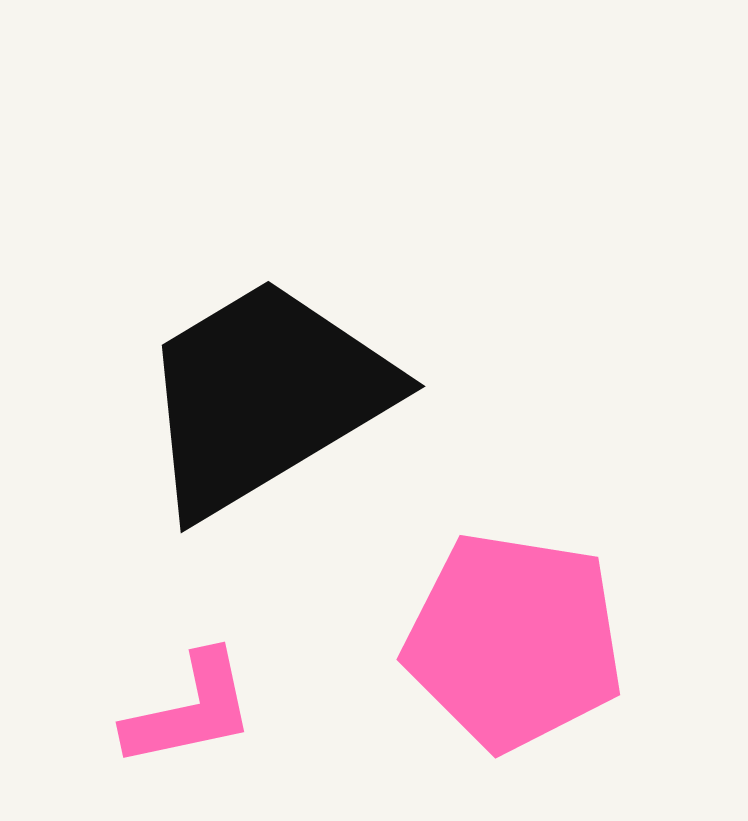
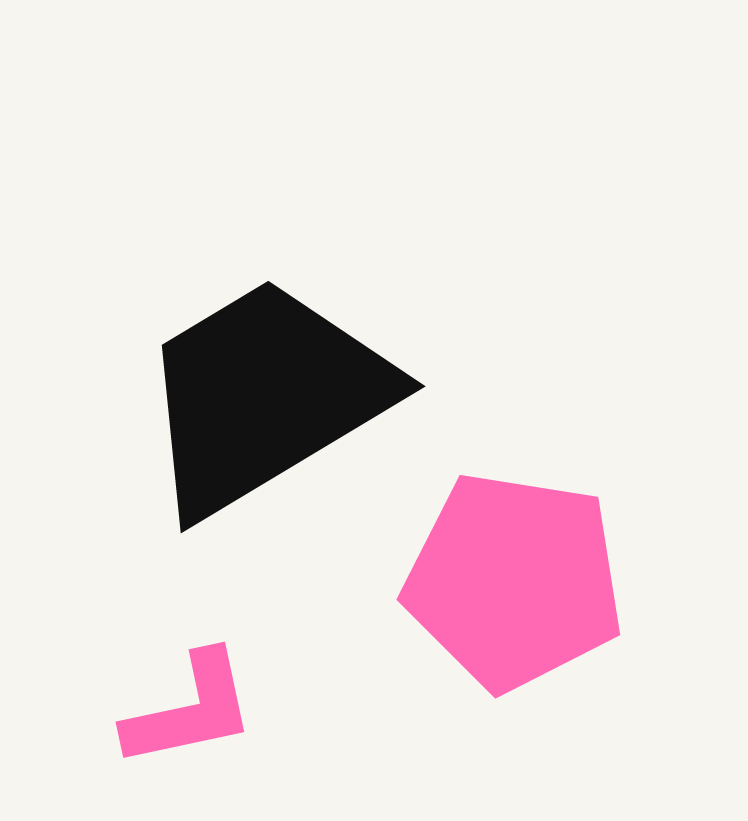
pink pentagon: moved 60 px up
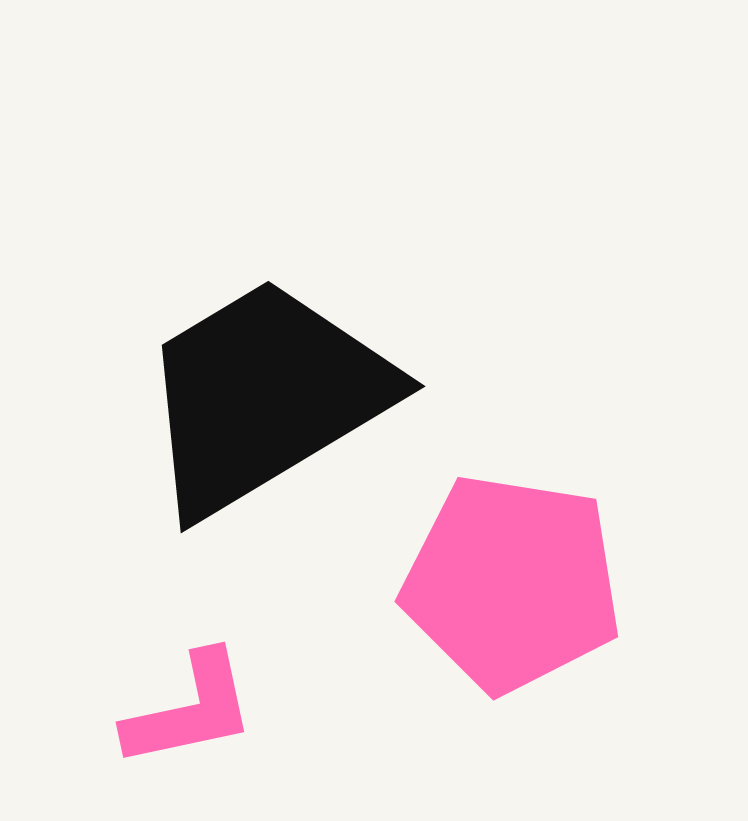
pink pentagon: moved 2 px left, 2 px down
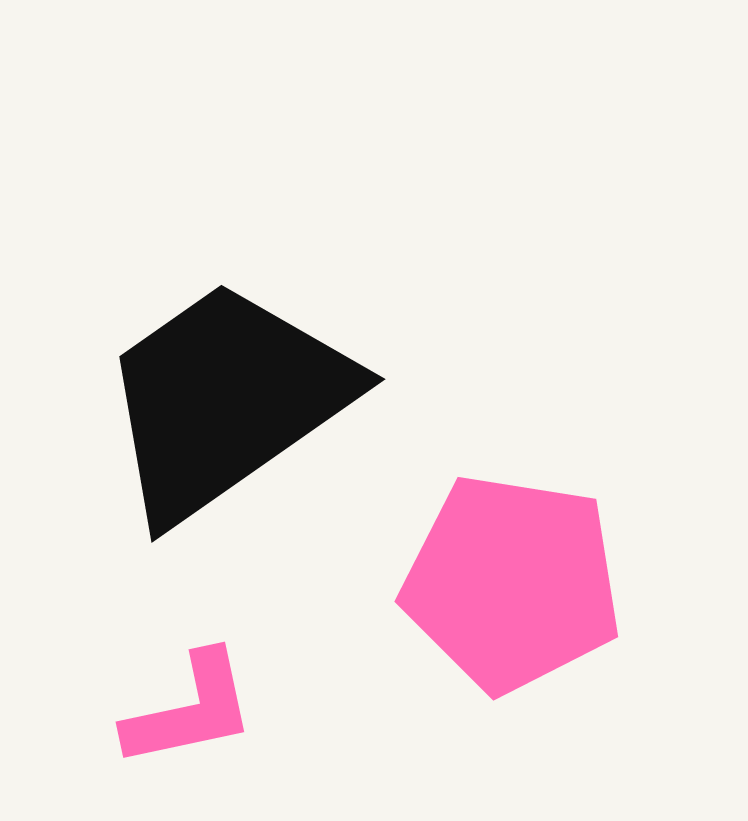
black trapezoid: moved 39 px left, 4 px down; rotated 4 degrees counterclockwise
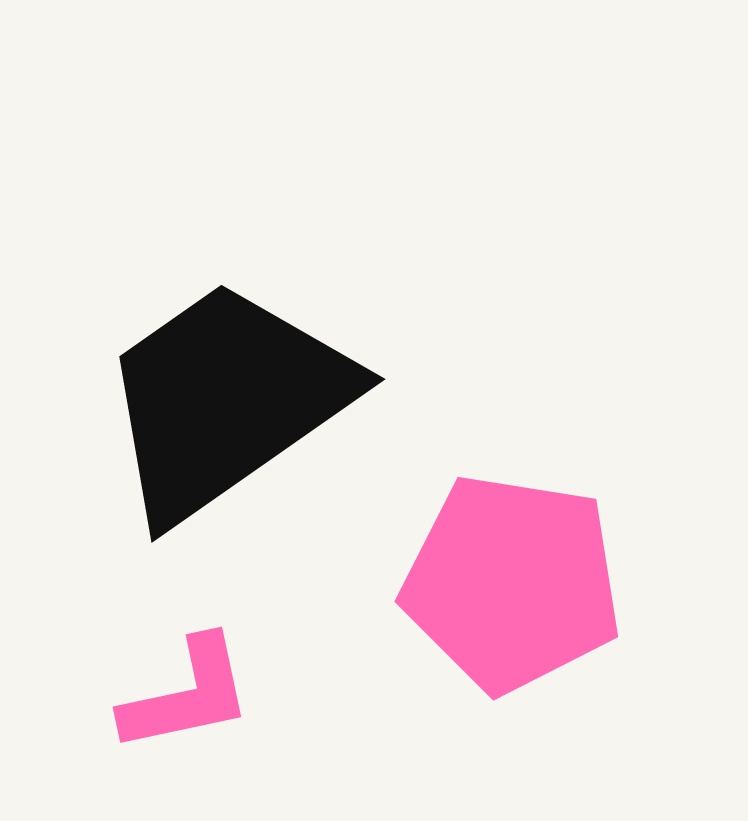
pink L-shape: moved 3 px left, 15 px up
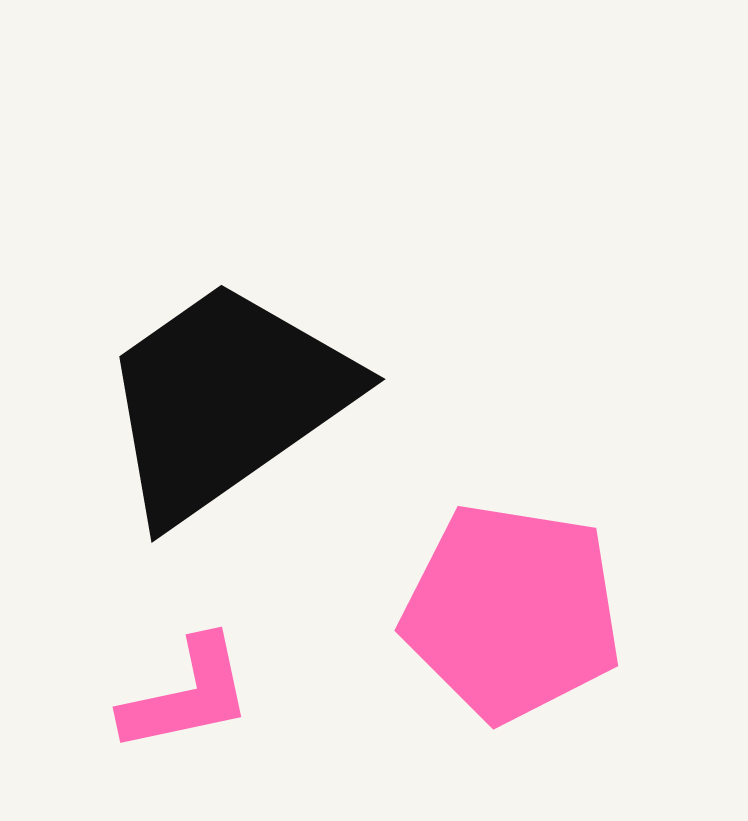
pink pentagon: moved 29 px down
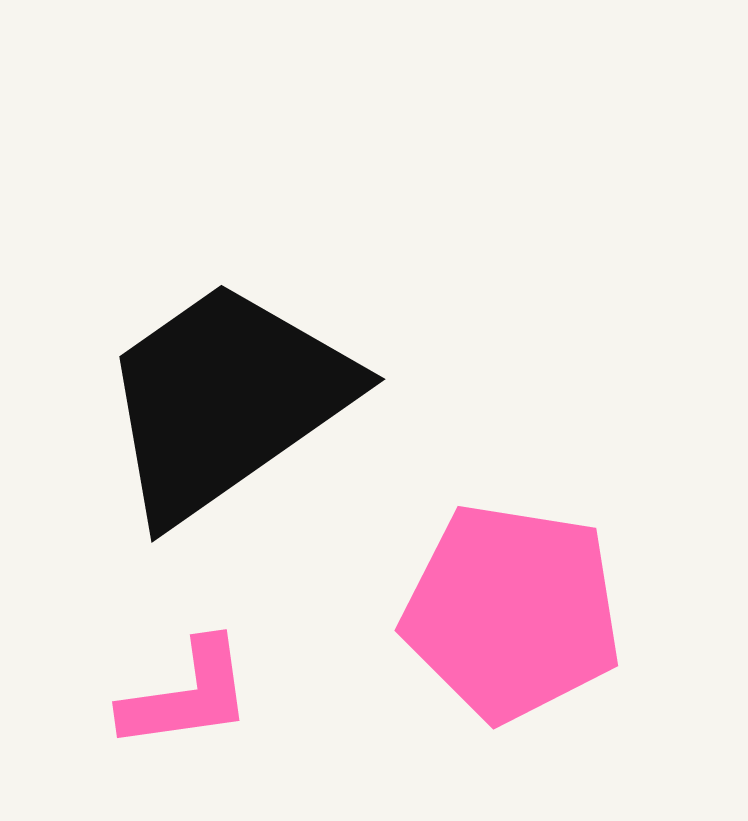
pink L-shape: rotated 4 degrees clockwise
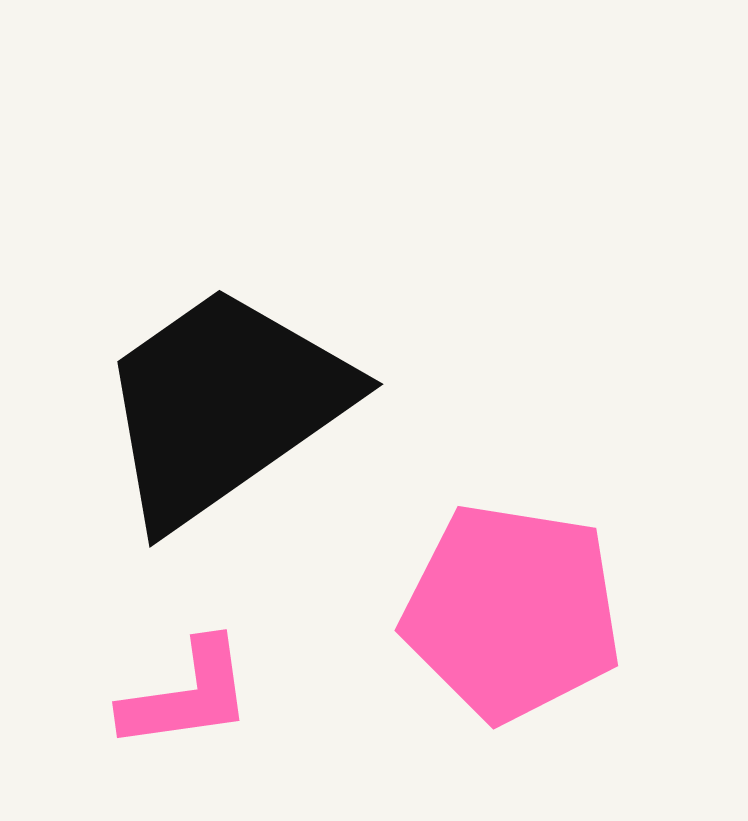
black trapezoid: moved 2 px left, 5 px down
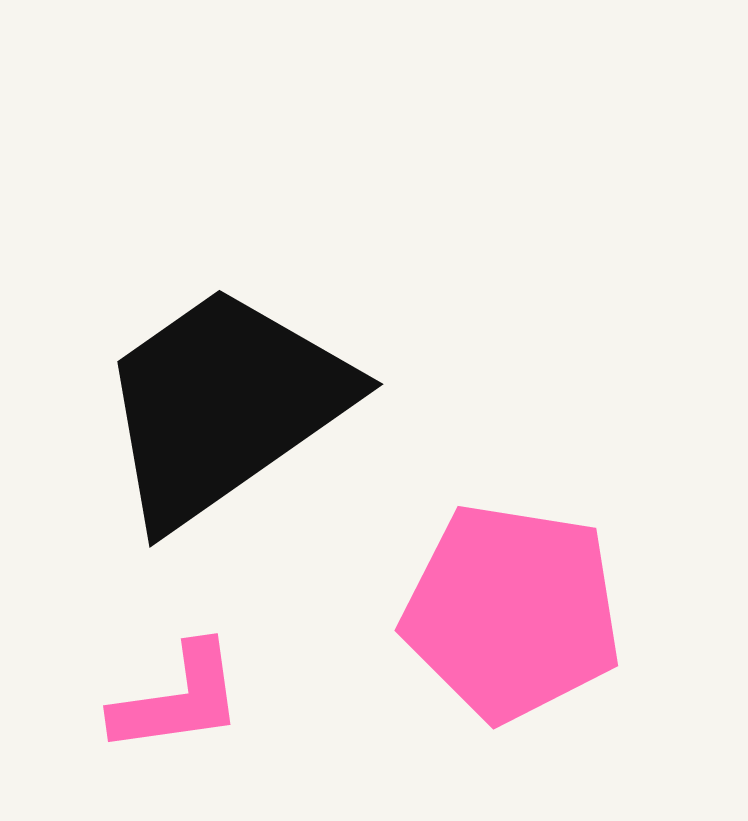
pink L-shape: moved 9 px left, 4 px down
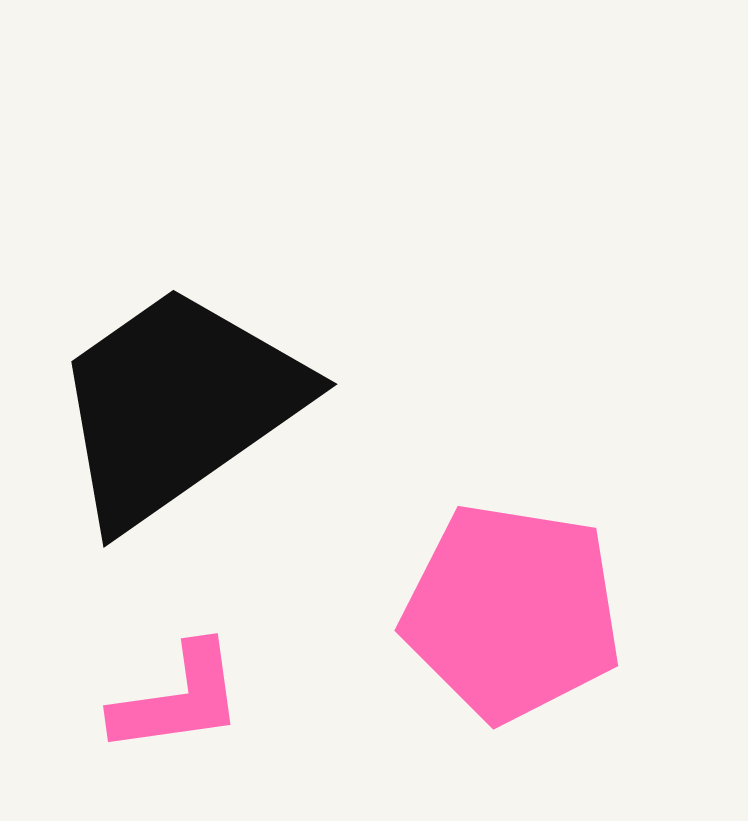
black trapezoid: moved 46 px left
